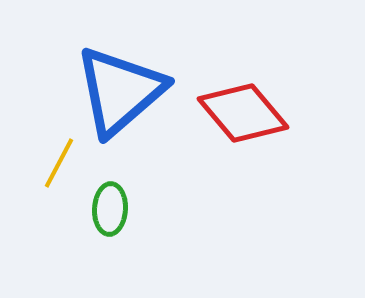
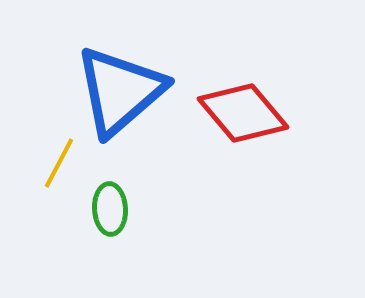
green ellipse: rotated 6 degrees counterclockwise
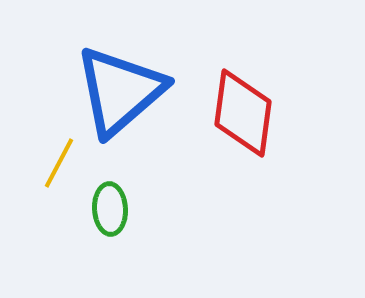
red diamond: rotated 48 degrees clockwise
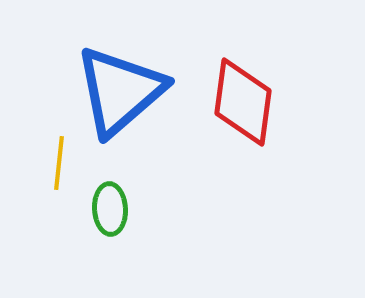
red diamond: moved 11 px up
yellow line: rotated 22 degrees counterclockwise
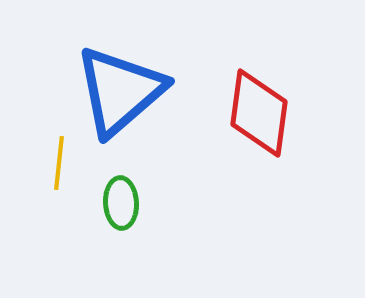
red diamond: moved 16 px right, 11 px down
green ellipse: moved 11 px right, 6 px up
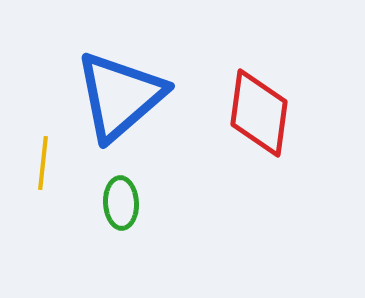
blue triangle: moved 5 px down
yellow line: moved 16 px left
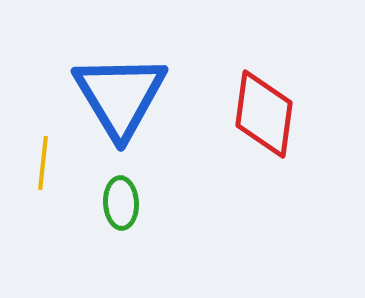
blue triangle: rotated 20 degrees counterclockwise
red diamond: moved 5 px right, 1 px down
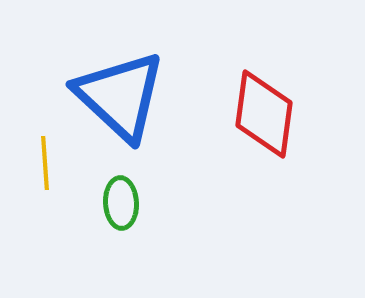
blue triangle: rotated 16 degrees counterclockwise
yellow line: moved 2 px right; rotated 10 degrees counterclockwise
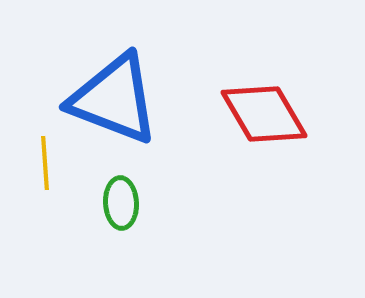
blue triangle: moved 6 px left, 3 px down; rotated 22 degrees counterclockwise
red diamond: rotated 38 degrees counterclockwise
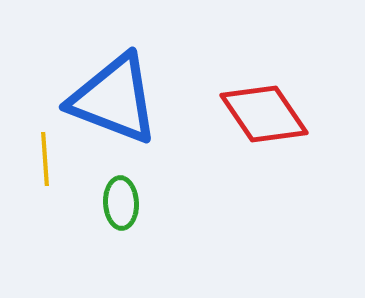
red diamond: rotated 4 degrees counterclockwise
yellow line: moved 4 px up
